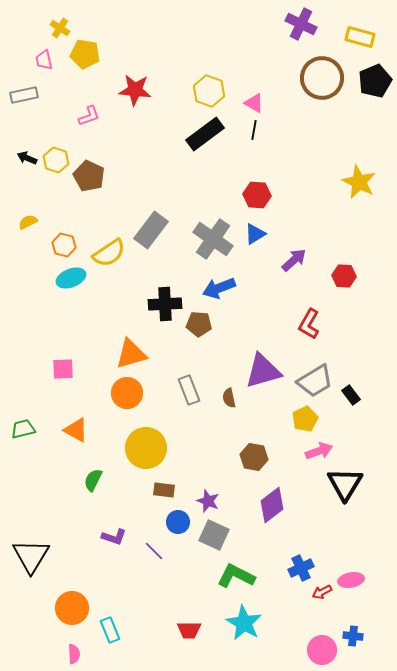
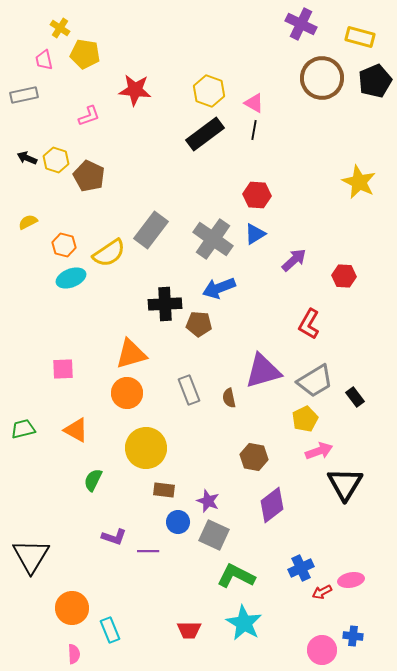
black rectangle at (351, 395): moved 4 px right, 2 px down
purple line at (154, 551): moved 6 px left; rotated 45 degrees counterclockwise
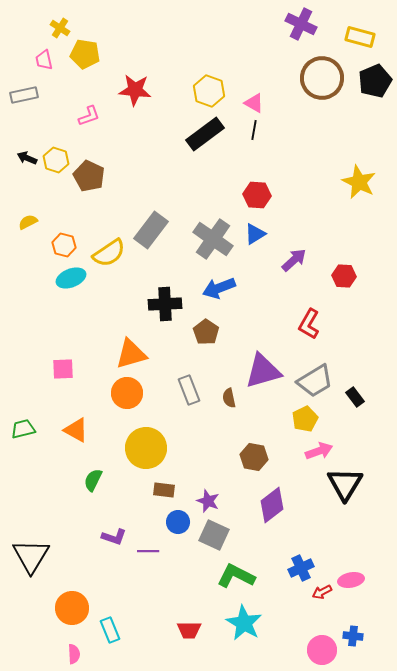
brown pentagon at (199, 324): moved 7 px right, 8 px down; rotated 30 degrees clockwise
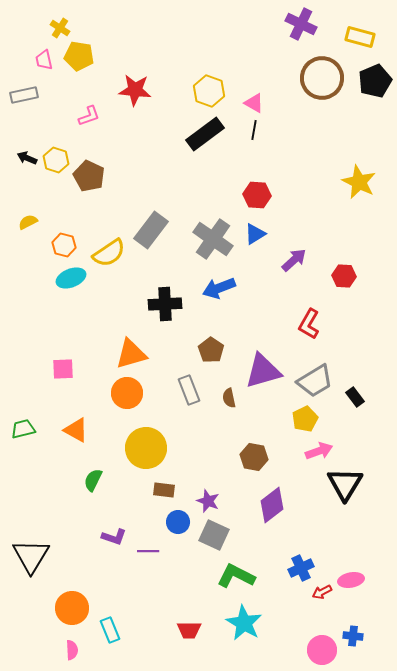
yellow pentagon at (85, 54): moved 6 px left, 2 px down
brown pentagon at (206, 332): moved 5 px right, 18 px down
pink semicircle at (74, 654): moved 2 px left, 4 px up
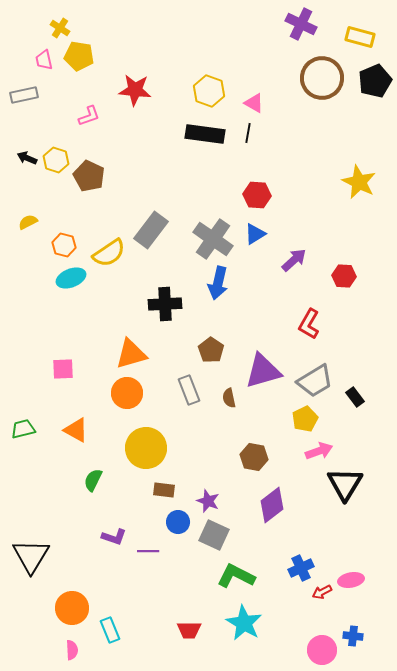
black line at (254, 130): moved 6 px left, 3 px down
black rectangle at (205, 134): rotated 45 degrees clockwise
blue arrow at (219, 288): moved 1 px left, 5 px up; rotated 56 degrees counterclockwise
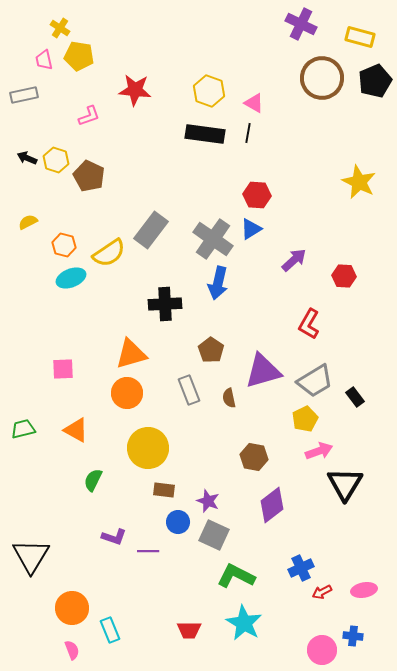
blue triangle at (255, 234): moved 4 px left, 5 px up
yellow circle at (146, 448): moved 2 px right
pink ellipse at (351, 580): moved 13 px right, 10 px down
pink semicircle at (72, 650): rotated 18 degrees counterclockwise
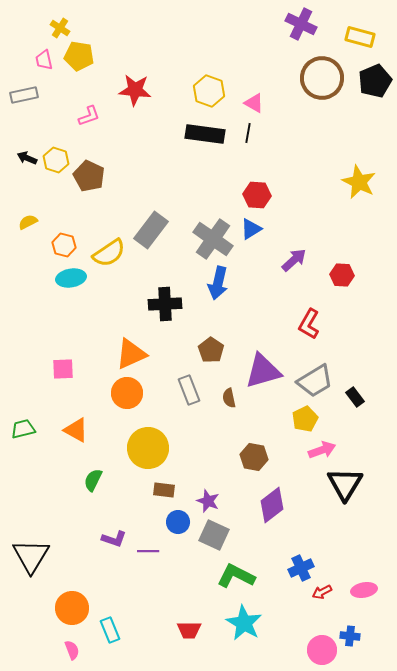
red hexagon at (344, 276): moved 2 px left, 1 px up
cyan ellipse at (71, 278): rotated 12 degrees clockwise
orange triangle at (131, 354): rotated 8 degrees counterclockwise
pink arrow at (319, 451): moved 3 px right, 1 px up
purple L-shape at (114, 537): moved 2 px down
blue cross at (353, 636): moved 3 px left
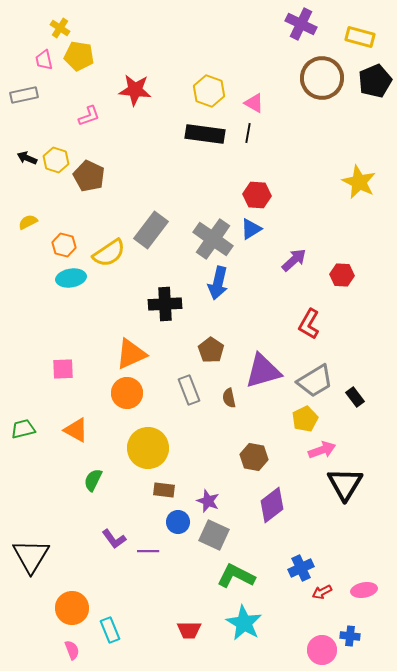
purple L-shape at (114, 539): rotated 35 degrees clockwise
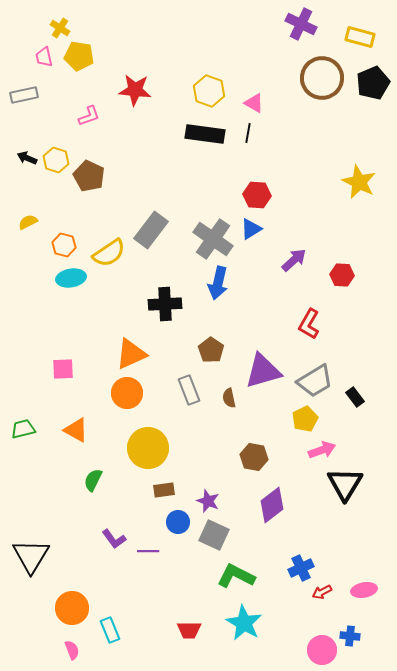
pink trapezoid at (44, 60): moved 3 px up
black pentagon at (375, 81): moved 2 px left, 2 px down
brown rectangle at (164, 490): rotated 15 degrees counterclockwise
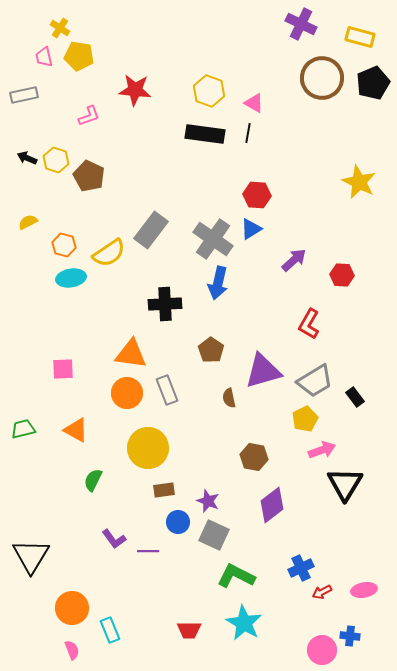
orange triangle at (131, 354): rotated 32 degrees clockwise
gray rectangle at (189, 390): moved 22 px left
